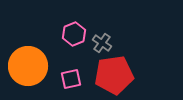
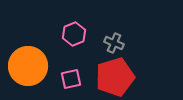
gray cross: moved 12 px right; rotated 12 degrees counterclockwise
red pentagon: moved 1 px right, 2 px down; rotated 9 degrees counterclockwise
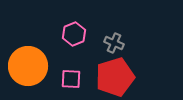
pink square: rotated 15 degrees clockwise
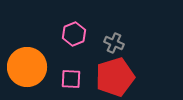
orange circle: moved 1 px left, 1 px down
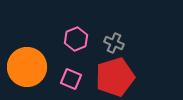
pink hexagon: moved 2 px right, 5 px down
pink square: rotated 20 degrees clockwise
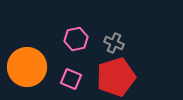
pink hexagon: rotated 10 degrees clockwise
red pentagon: moved 1 px right
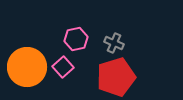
pink square: moved 8 px left, 12 px up; rotated 25 degrees clockwise
